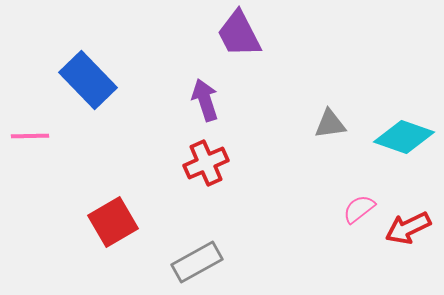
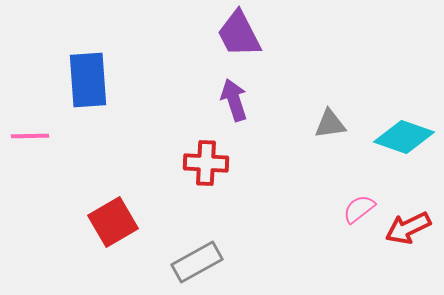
blue rectangle: rotated 40 degrees clockwise
purple arrow: moved 29 px right
red cross: rotated 27 degrees clockwise
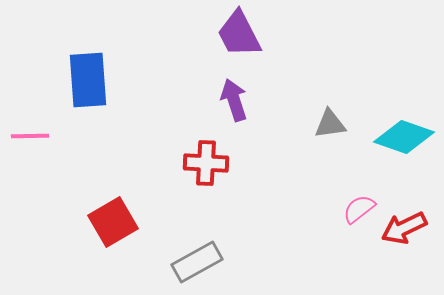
red arrow: moved 4 px left
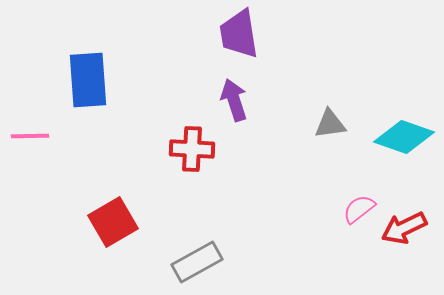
purple trapezoid: rotated 18 degrees clockwise
red cross: moved 14 px left, 14 px up
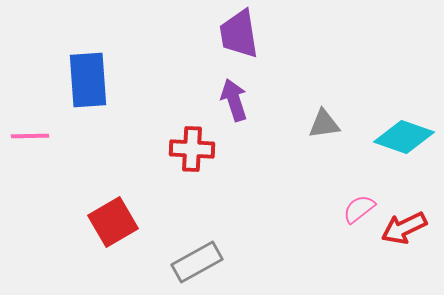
gray triangle: moved 6 px left
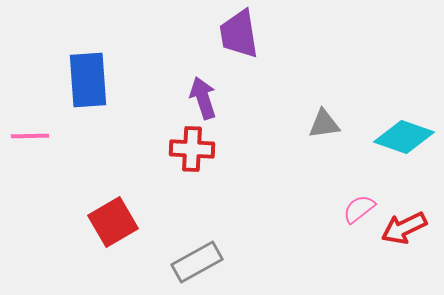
purple arrow: moved 31 px left, 2 px up
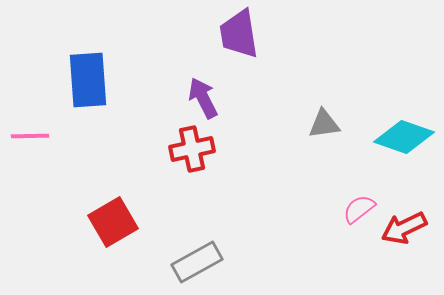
purple arrow: rotated 9 degrees counterclockwise
red cross: rotated 15 degrees counterclockwise
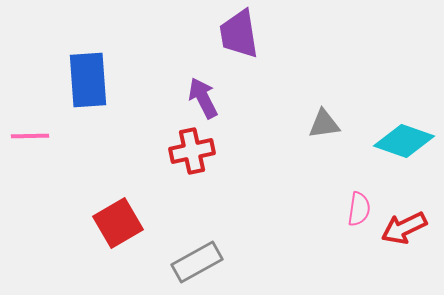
cyan diamond: moved 4 px down
red cross: moved 2 px down
pink semicircle: rotated 136 degrees clockwise
red square: moved 5 px right, 1 px down
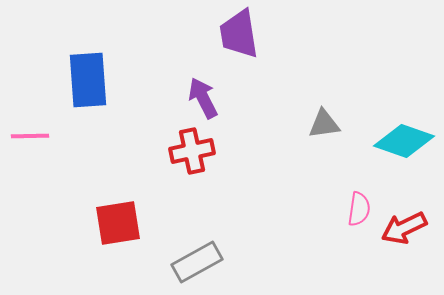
red square: rotated 21 degrees clockwise
